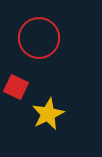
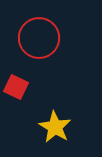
yellow star: moved 7 px right, 13 px down; rotated 16 degrees counterclockwise
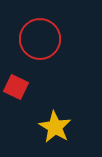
red circle: moved 1 px right, 1 px down
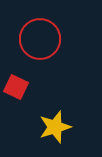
yellow star: rotated 24 degrees clockwise
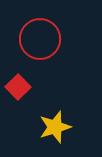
red square: moved 2 px right; rotated 20 degrees clockwise
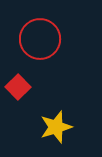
yellow star: moved 1 px right
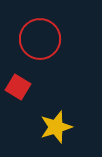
red square: rotated 15 degrees counterclockwise
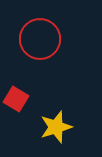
red square: moved 2 px left, 12 px down
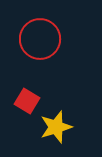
red square: moved 11 px right, 2 px down
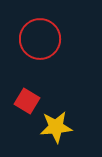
yellow star: rotated 12 degrees clockwise
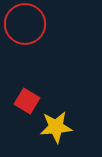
red circle: moved 15 px left, 15 px up
